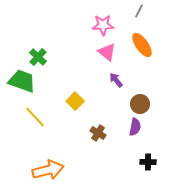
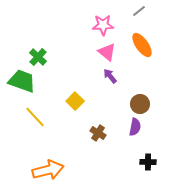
gray line: rotated 24 degrees clockwise
purple arrow: moved 6 px left, 4 px up
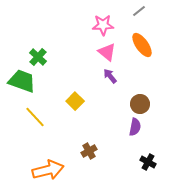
brown cross: moved 9 px left, 18 px down; rotated 28 degrees clockwise
black cross: rotated 28 degrees clockwise
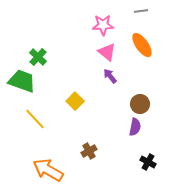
gray line: moved 2 px right; rotated 32 degrees clockwise
yellow line: moved 2 px down
orange arrow: rotated 136 degrees counterclockwise
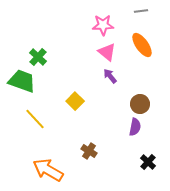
brown cross: rotated 28 degrees counterclockwise
black cross: rotated 14 degrees clockwise
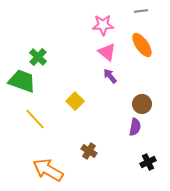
brown circle: moved 2 px right
black cross: rotated 21 degrees clockwise
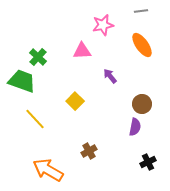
pink star: rotated 10 degrees counterclockwise
pink triangle: moved 25 px left, 1 px up; rotated 42 degrees counterclockwise
brown cross: rotated 28 degrees clockwise
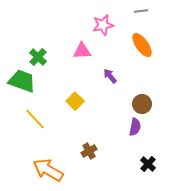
black cross: moved 2 px down; rotated 21 degrees counterclockwise
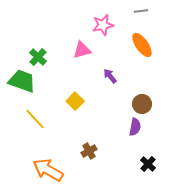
pink triangle: moved 1 px up; rotated 12 degrees counterclockwise
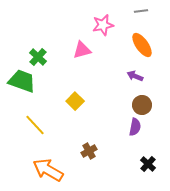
purple arrow: moved 25 px right; rotated 28 degrees counterclockwise
brown circle: moved 1 px down
yellow line: moved 6 px down
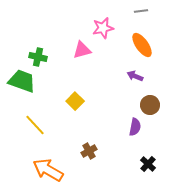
pink star: moved 3 px down
green cross: rotated 30 degrees counterclockwise
brown circle: moved 8 px right
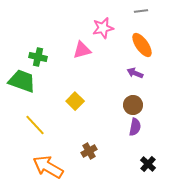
purple arrow: moved 3 px up
brown circle: moved 17 px left
orange arrow: moved 3 px up
